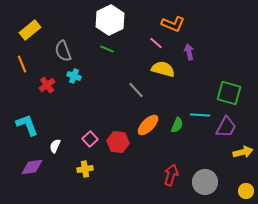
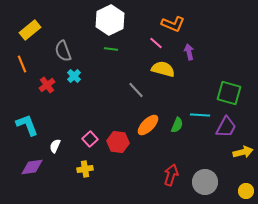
green line: moved 4 px right; rotated 16 degrees counterclockwise
cyan cross: rotated 24 degrees clockwise
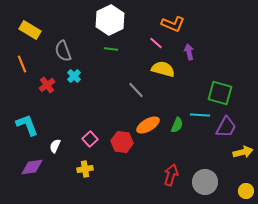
yellow rectangle: rotated 70 degrees clockwise
green square: moved 9 px left
orange ellipse: rotated 15 degrees clockwise
red hexagon: moved 4 px right
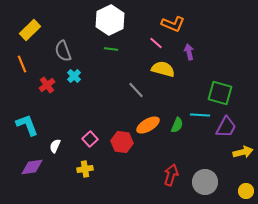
yellow rectangle: rotated 75 degrees counterclockwise
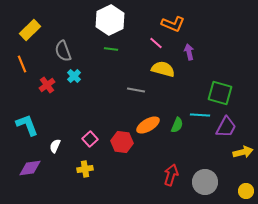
gray line: rotated 36 degrees counterclockwise
purple diamond: moved 2 px left, 1 px down
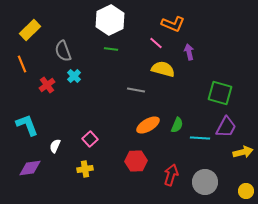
cyan line: moved 23 px down
red hexagon: moved 14 px right, 19 px down; rotated 10 degrees counterclockwise
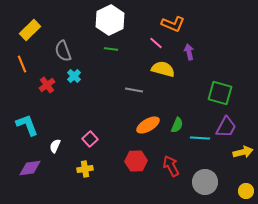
gray line: moved 2 px left
red arrow: moved 9 px up; rotated 45 degrees counterclockwise
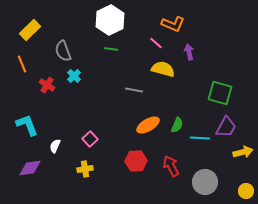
red cross: rotated 21 degrees counterclockwise
